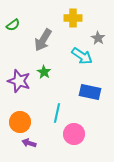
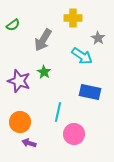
cyan line: moved 1 px right, 1 px up
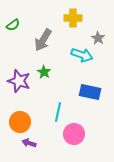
cyan arrow: moved 1 px up; rotated 15 degrees counterclockwise
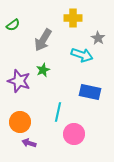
green star: moved 1 px left, 2 px up; rotated 16 degrees clockwise
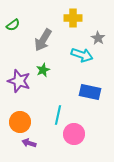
cyan line: moved 3 px down
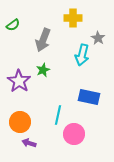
gray arrow: rotated 10 degrees counterclockwise
cyan arrow: rotated 85 degrees clockwise
purple star: rotated 15 degrees clockwise
blue rectangle: moved 1 px left, 5 px down
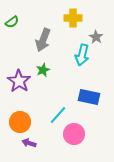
green semicircle: moved 1 px left, 3 px up
gray star: moved 2 px left, 1 px up
cyan line: rotated 30 degrees clockwise
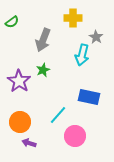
pink circle: moved 1 px right, 2 px down
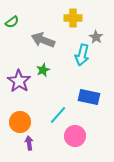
gray arrow: rotated 90 degrees clockwise
purple arrow: rotated 64 degrees clockwise
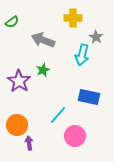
orange circle: moved 3 px left, 3 px down
